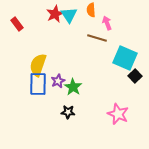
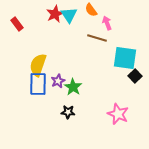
orange semicircle: rotated 32 degrees counterclockwise
cyan square: rotated 15 degrees counterclockwise
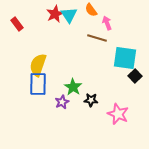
purple star: moved 4 px right, 21 px down
black star: moved 23 px right, 12 px up
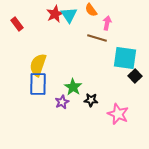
pink arrow: rotated 32 degrees clockwise
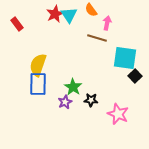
purple star: moved 3 px right
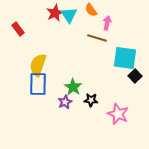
red star: moved 1 px up
red rectangle: moved 1 px right, 5 px down
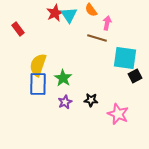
black square: rotated 16 degrees clockwise
green star: moved 10 px left, 9 px up
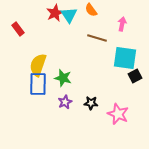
pink arrow: moved 15 px right, 1 px down
green star: rotated 18 degrees counterclockwise
black star: moved 3 px down
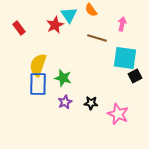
red star: moved 12 px down
red rectangle: moved 1 px right, 1 px up
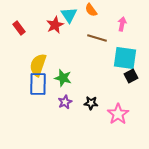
black square: moved 4 px left
pink star: rotated 15 degrees clockwise
